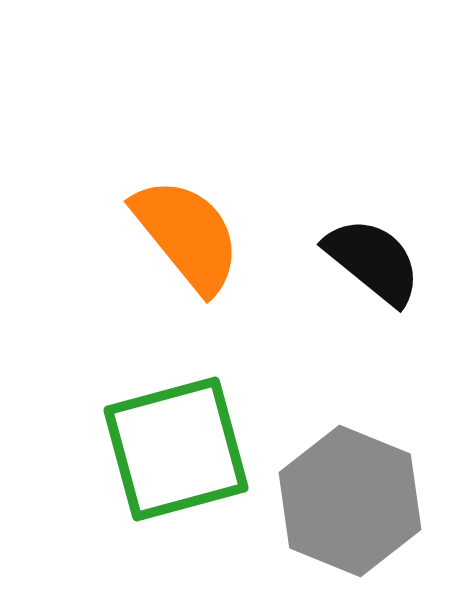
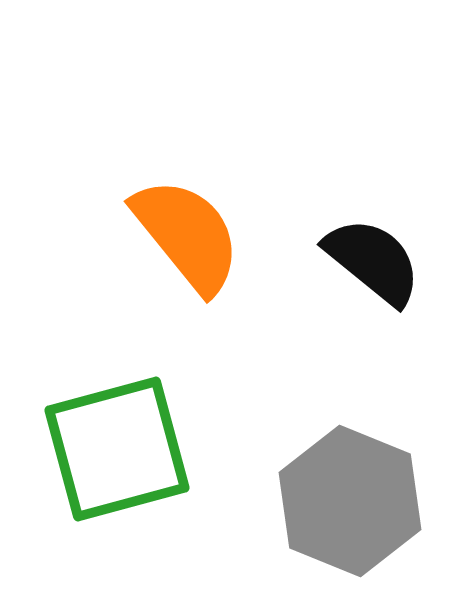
green square: moved 59 px left
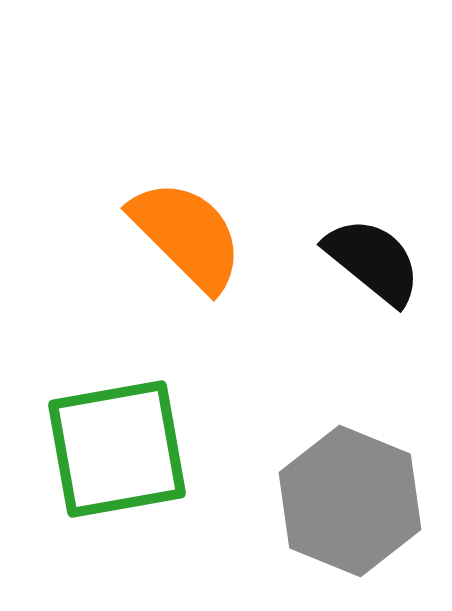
orange semicircle: rotated 6 degrees counterclockwise
green square: rotated 5 degrees clockwise
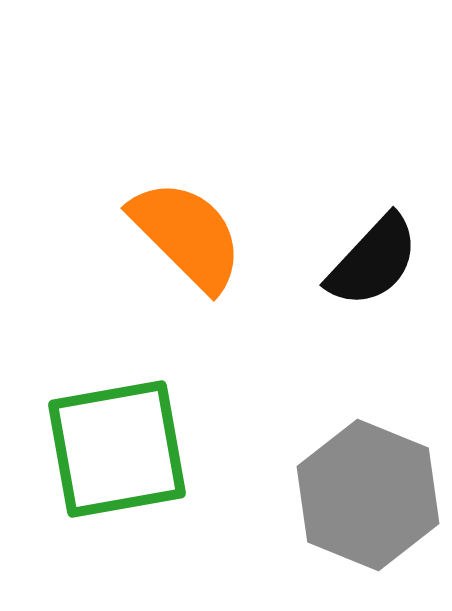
black semicircle: rotated 94 degrees clockwise
gray hexagon: moved 18 px right, 6 px up
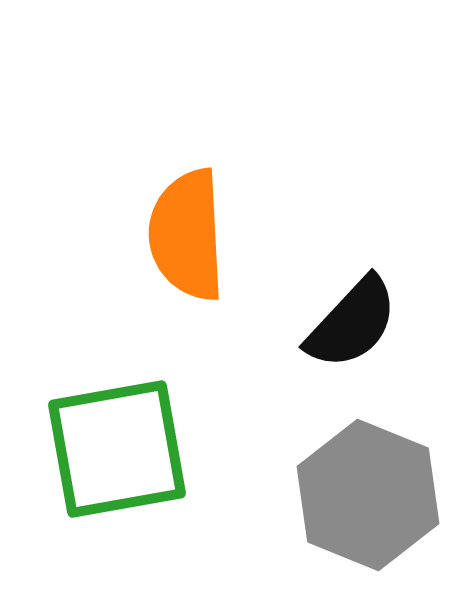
orange semicircle: rotated 138 degrees counterclockwise
black semicircle: moved 21 px left, 62 px down
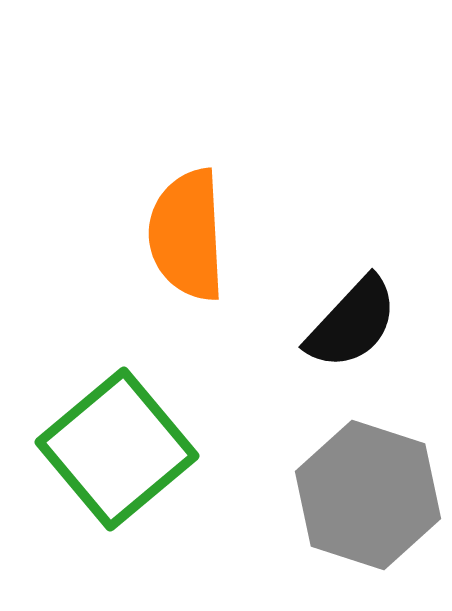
green square: rotated 30 degrees counterclockwise
gray hexagon: rotated 4 degrees counterclockwise
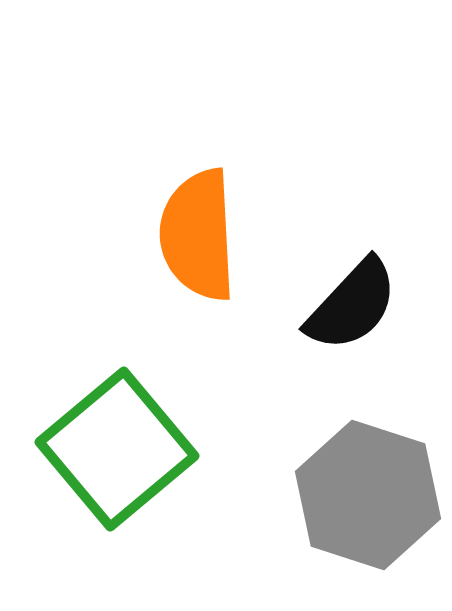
orange semicircle: moved 11 px right
black semicircle: moved 18 px up
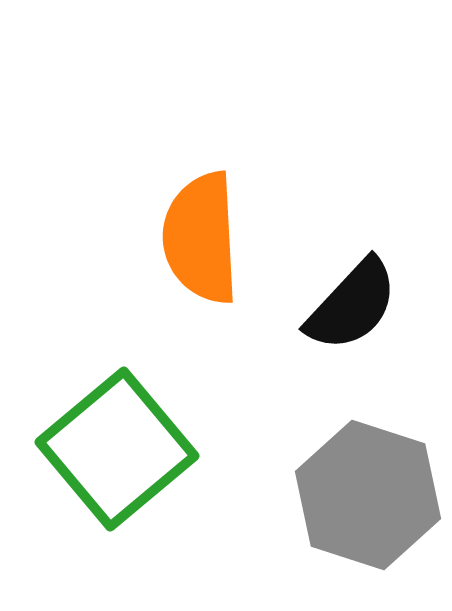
orange semicircle: moved 3 px right, 3 px down
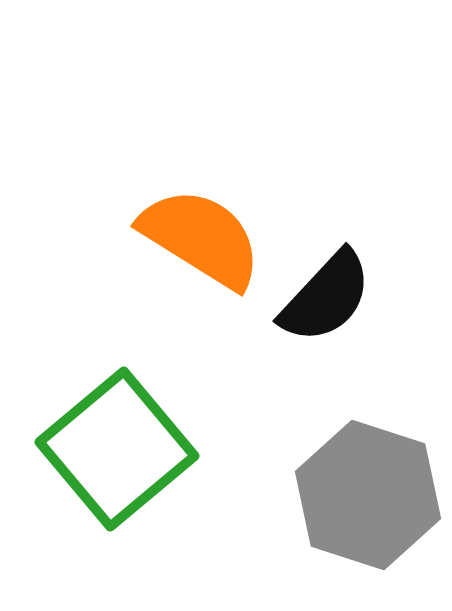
orange semicircle: rotated 125 degrees clockwise
black semicircle: moved 26 px left, 8 px up
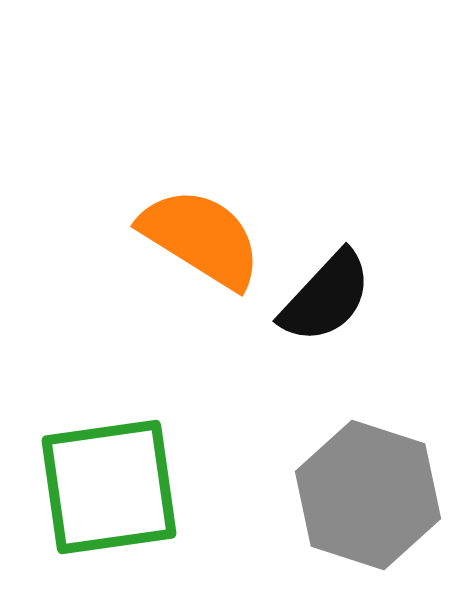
green square: moved 8 px left, 38 px down; rotated 32 degrees clockwise
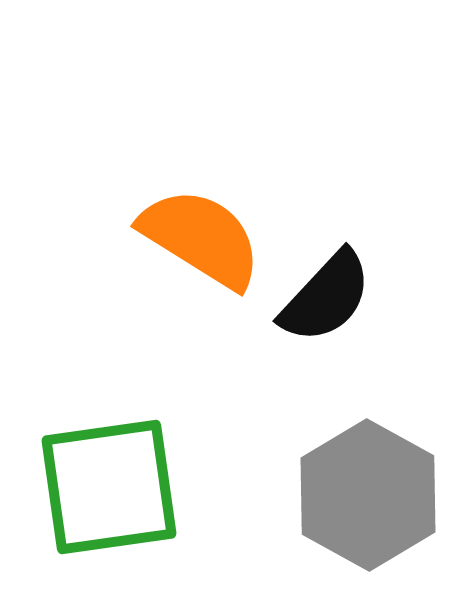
gray hexagon: rotated 11 degrees clockwise
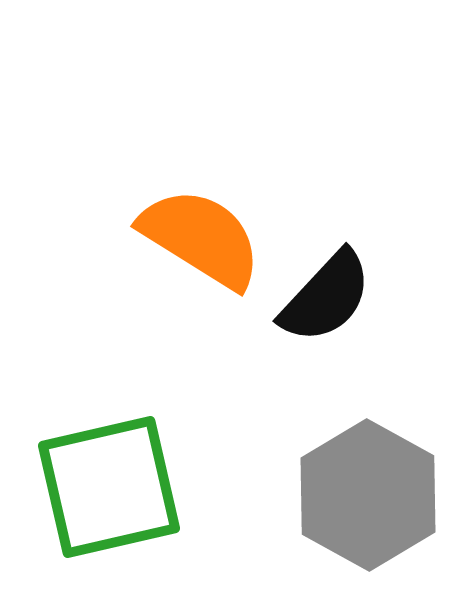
green square: rotated 5 degrees counterclockwise
